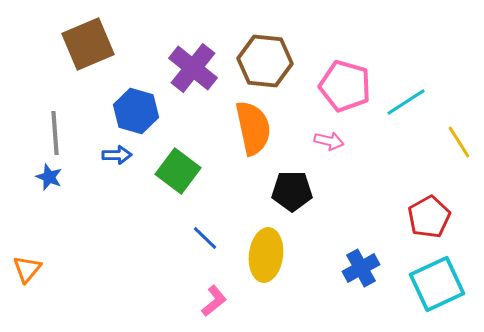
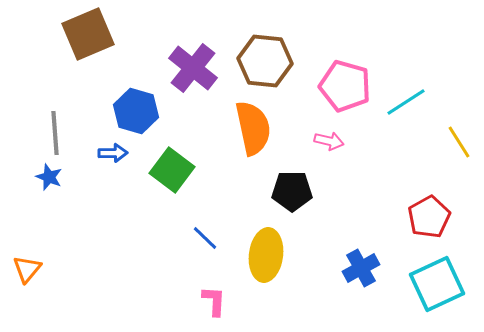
brown square: moved 10 px up
blue arrow: moved 4 px left, 2 px up
green square: moved 6 px left, 1 px up
pink L-shape: rotated 48 degrees counterclockwise
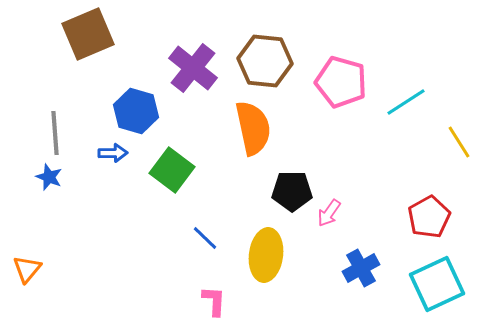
pink pentagon: moved 4 px left, 4 px up
pink arrow: moved 72 px down; rotated 112 degrees clockwise
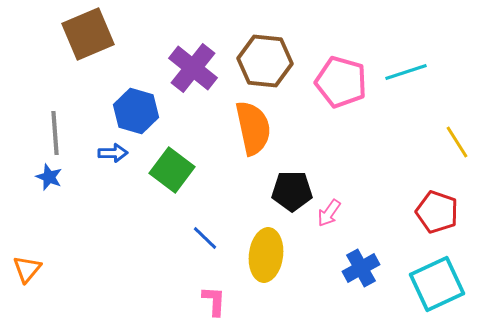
cyan line: moved 30 px up; rotated 15 degrees clockwise
yellow line: moved 2 px left
red pentagon: moved 8 px right, 5 px up; rotated 24 degrees counterclockwise
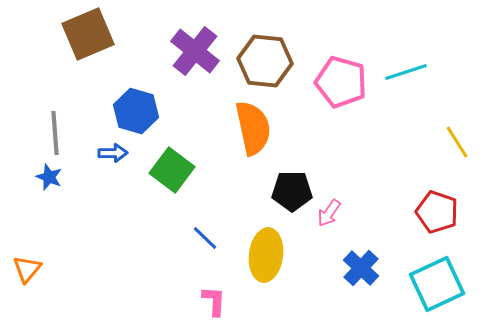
purple cross: moved 2 px right, 17 px up
blue cross: rotated 18 degrees counterclockwise
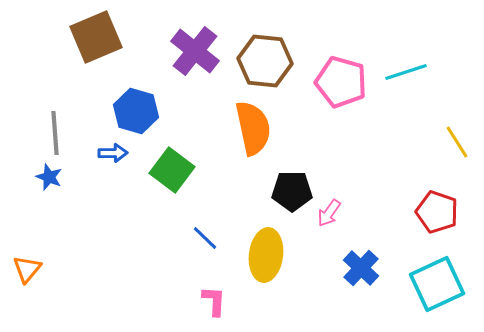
brown square: moved 8 px right, 3 px down
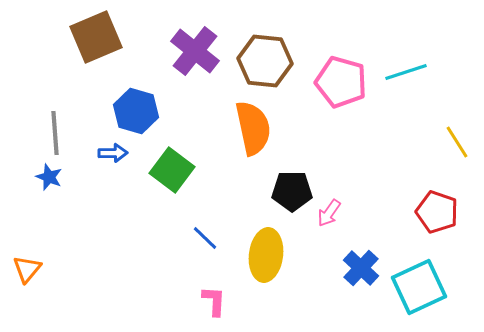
cyan square: moved 18 px left, 3 px down
